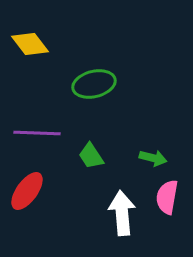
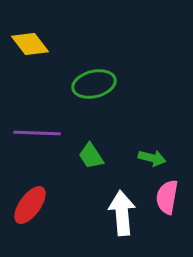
green arrow: moved 1 px left
red ellipse: moved 3 px right, 14 px down
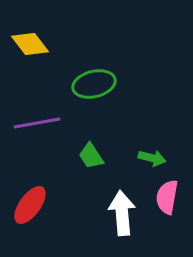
purple line: moved 10 px up; rotated 12 degrees counterclockwise
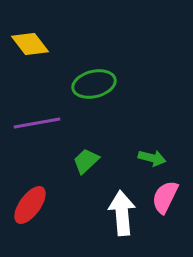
green trapezoid: moved 5 px left, 5 px down; rotated 80 degrees clockwise
pink semicircle: moved 2 px left; rotated 16 degrees clockwise
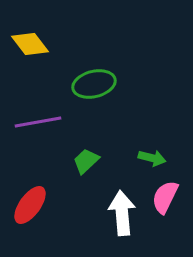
purple line: moved 1 px right, 1 px up
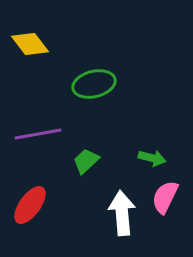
purple line: moved 12 px down
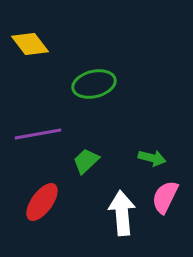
red ellipse: moved 12 px right, 3 px up
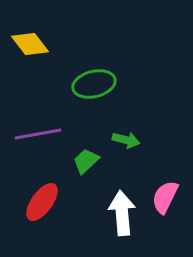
green arrow: moved 26 px left, 18 px up
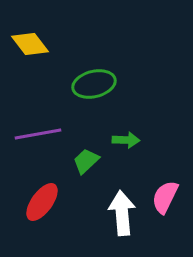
green arrow: rotated 12 degrees counterclockwise
